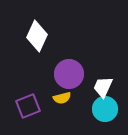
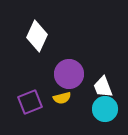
white trapezoid: rotated 45 degrees counterclockwise
purple square: moved 2 px right, 4 px up
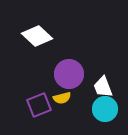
white diamond: rotated 72 degrees counterclockwise
purple square: moved 9 px right, 3 px down
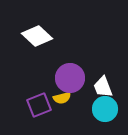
purple circle: moved 1 px right, 4 px down
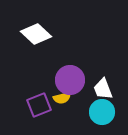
white diamond: moved 1 px left, 2 px up
purple circle: moved 2 px down
white trapezoid: moved 2 px down
cyan circle: moved 3 px left, 3 px down
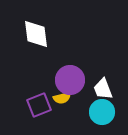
white diamond: rotated 40 degrees clockwise
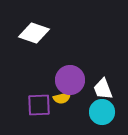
white diamond: moved 2 px left, 1 px up; rotated 64 degrees counterclockwise
purple square: rotated 20 degrees clockwise
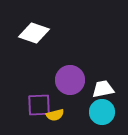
white trapezoid: rotated 100 degrees clockwise
yellow semicircle: moved 7 px left, 17 px down
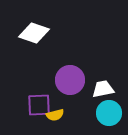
cyan circle: moved 7 px right, 1 px down
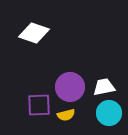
purple circle: moved 7 px down
white trapezoid: moved 1 px right, 2 px up
yellow semicircle: moved 11 px right
